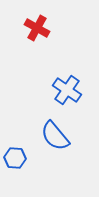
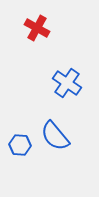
blue cross: moved 7 px up
blue hexagon: moved 5 px right, 13 px up
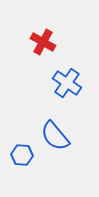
red cross: moved 6 px right, 14 px down
blue hexagon: moved 2 px right, 10 px down
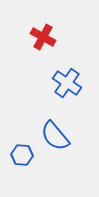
red cross: moved 5 px up
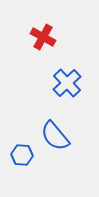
blue cross: rotated 12 degrees clockwise
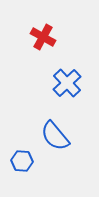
blue hexagon: moved 6 px down
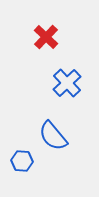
red cross: moved 3 px right; rotated 15 degrees clockwise
blue semicircle: moved 2 px left
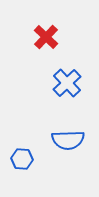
blue semicircle: moved 15 px right, 4 px down; rotated 52 degrees counterclockwise
blue hexagon: moved 2 px up
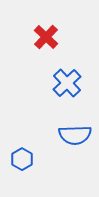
blue semicircle: moved 7 px right, 5 px up
blue hexagon: rotated 25 degrees clockwise
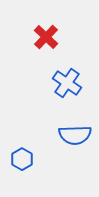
blue cross: rotated 12 degrees counterclockwise
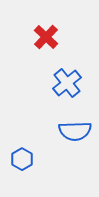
blue cross: rotated 16 degrees clockwise
blue semicircle: moved 4 px up
